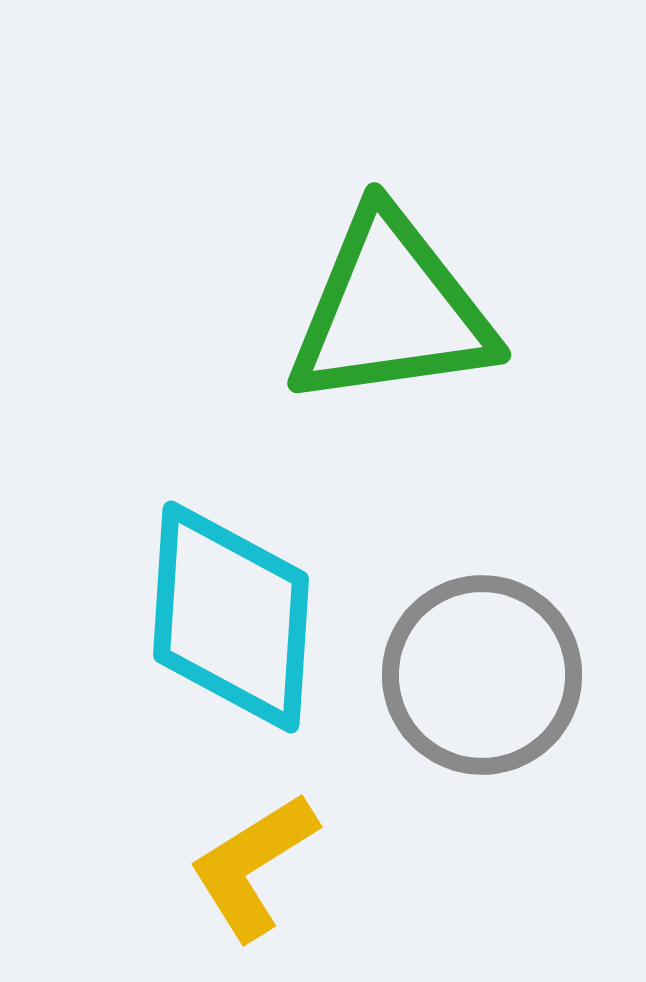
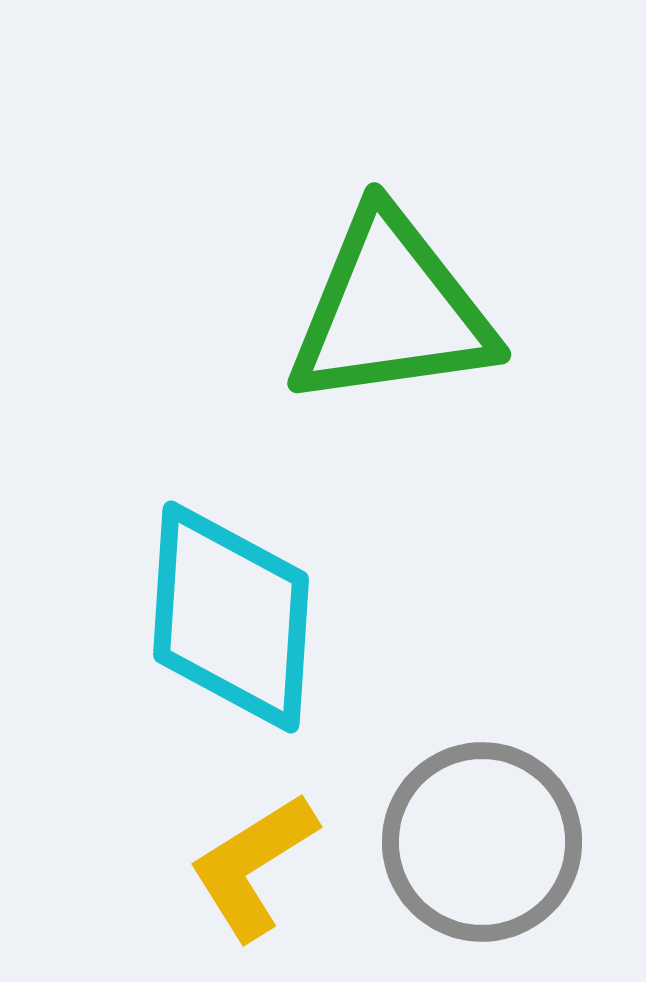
gray circle: moved 167 px down
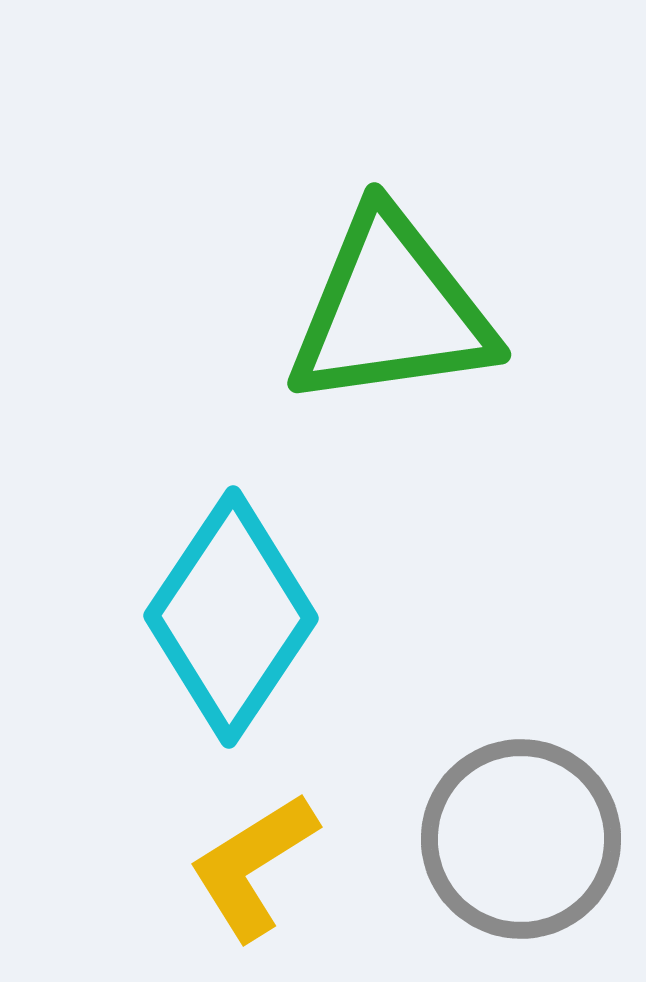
cyan diamond: rotated 30 degrees clockwise
gray circle: moved 39 px right, 3 px up
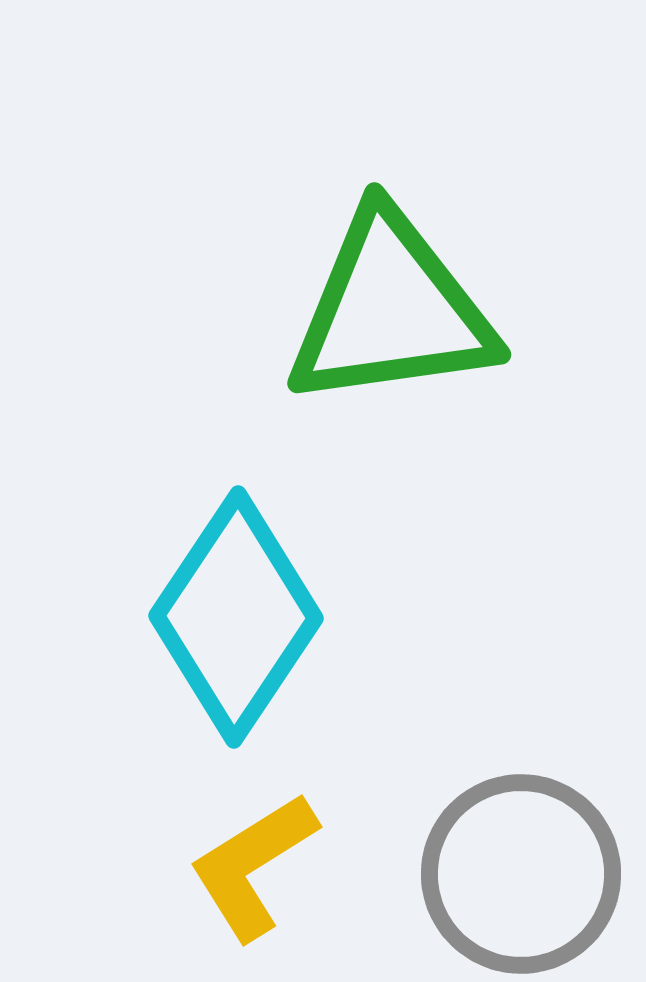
cyan diamond: moved 5 px right
gray circle: moved 35 px down
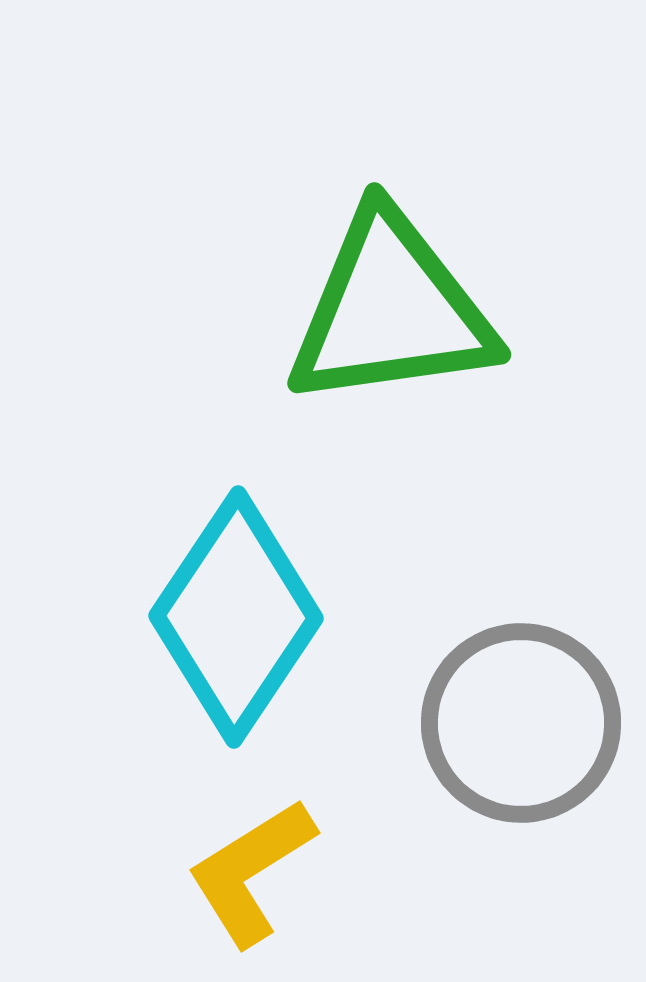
yellow L-shape: moved 2 px left, 6 px down
gray circle: moved 151 px up
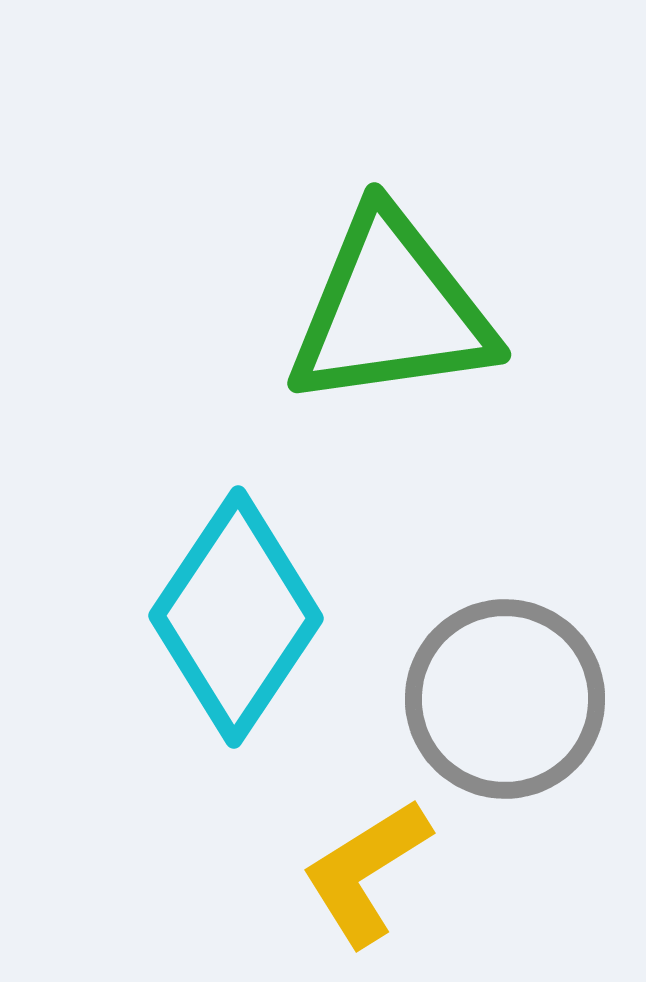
gray circle: moved 16 px left, 24 px up
yellow L-shape: moved 115 px right
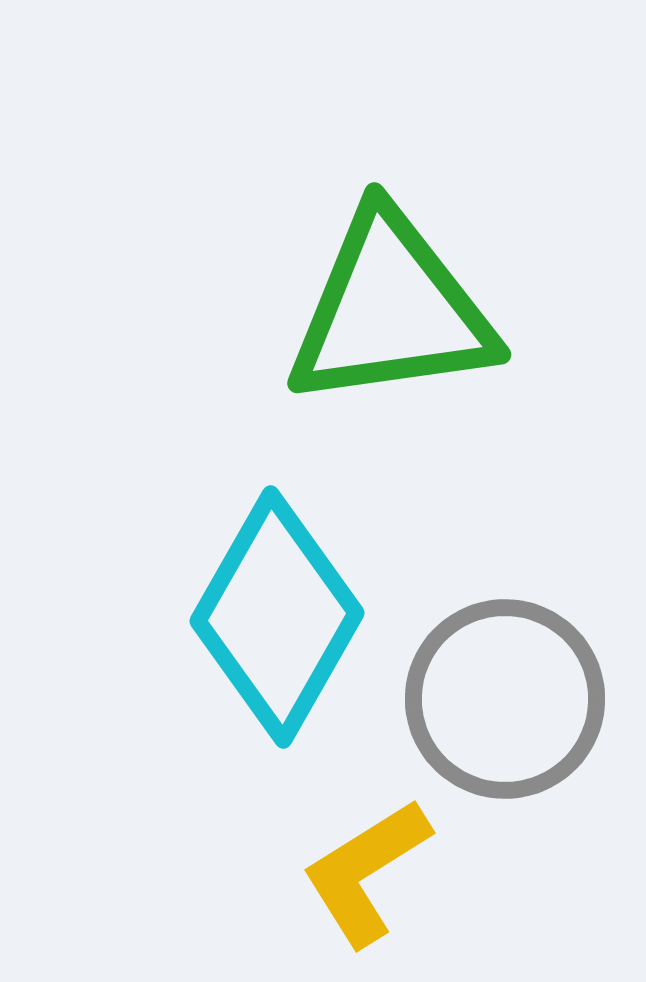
cyan diamond: moved 41 px right; rotated 4 degrees counterclockwise
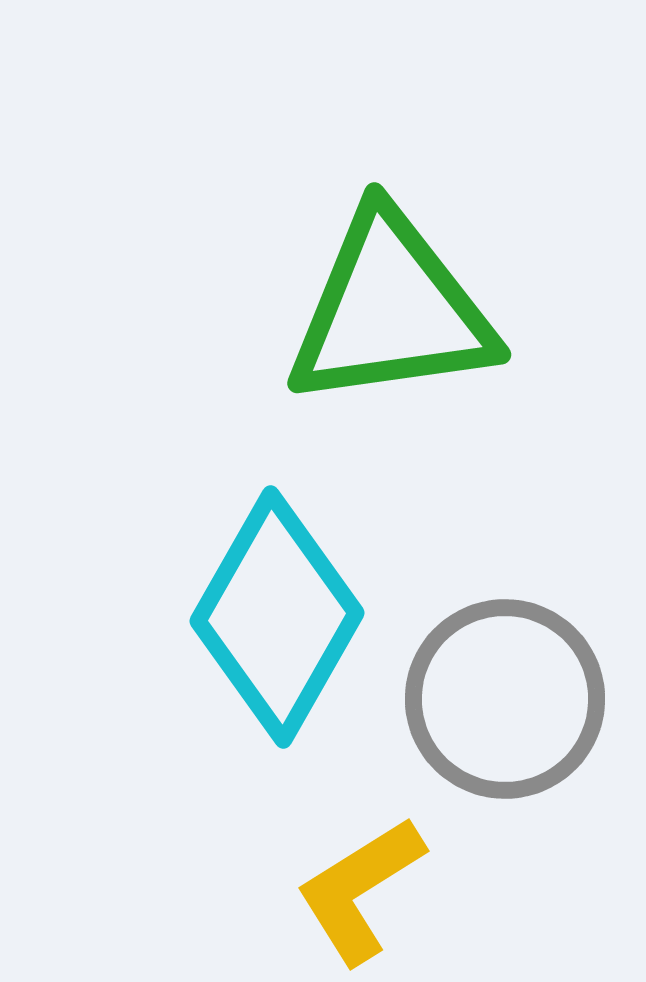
yellow L-shape: moved 6 px left, 18 px down
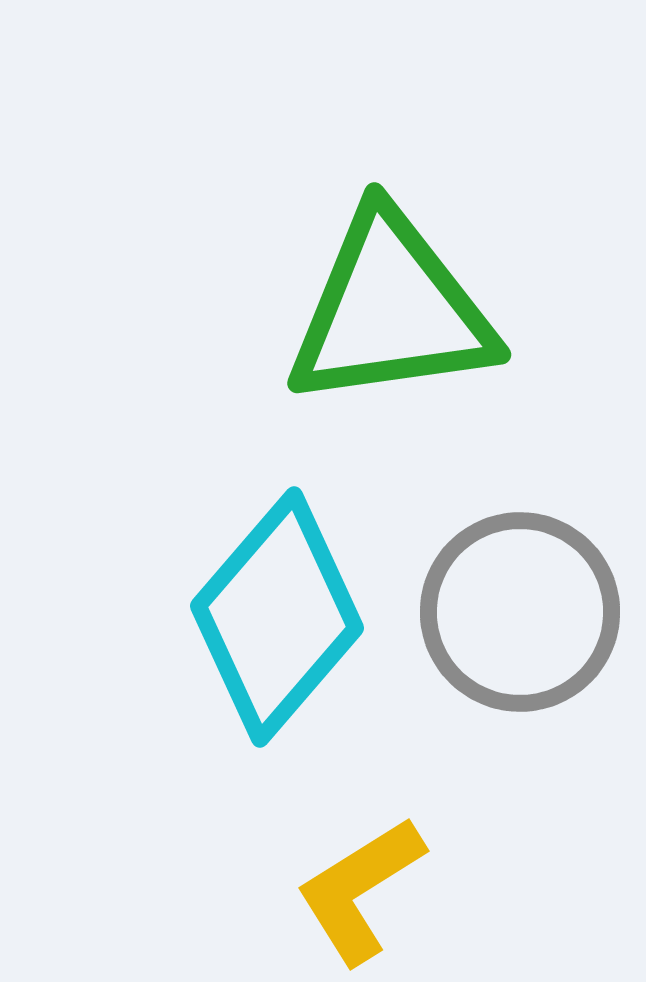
cyan diamond: rotated 11 degrees clockwise
gray circle: moved 15 px right, 87 px up
